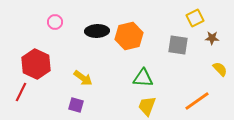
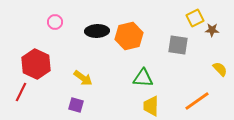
brown star: moved 8 px up
yellow trapezoid: moved 4 px right; rotated 20 degrees counterclockwise
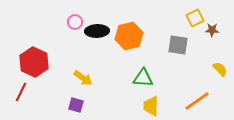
pink circle: moved 20 px right
red hexagon: moved 2 px left, 2 px up
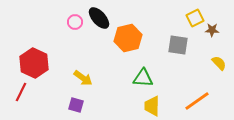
black ellipse: moved 2 px right, 13 px up; rotated 50 degrees clockwise
orange hexagon: moved 1 px left, 2 px down
red hexagon: moved 1 px down
yellow semicircle: moved 1 px left, 6 px up
yellow trapezoid: moved 1 px right
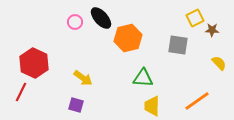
black ellipse: moved 2 px right
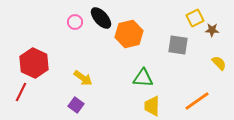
orange hexagon: moved 1 px right, 4 px up
purple square: rotated 21 degrees clockwise
